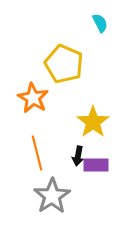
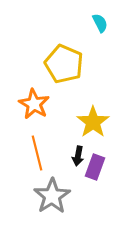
orange star: moved 1 px right, 6 px down
purple rectangle: moved 1 px left, 2 px down; rotated 70 degrees counterclockwise
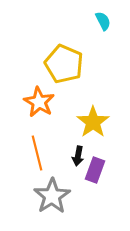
cyan semicircle: moved 3 px right, 2 px up
orange star: moved 5 px right, 2 px up
purple rectangle: moved 3 px down
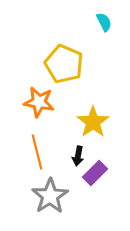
cyan semicircle: moved 1 px right, 1 px down
orange star: rotated 20 degrees counterclockwise
orange line: moved 1 px up
purple rectangle: moved 3 px down; rotated 25 degrees clockwise
gray star: moved 2 px left
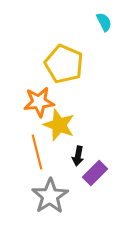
orange star: rotated 16 degrees counterclockwise
yellow star: moved 34 px left, 3 px down; rotated 16 degrees counterclockwise
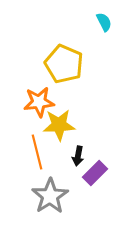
yellow star: rotated 24 degrees counterclockwise
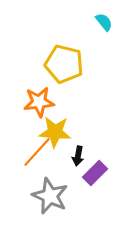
cyan semicircle: rotated 12 degrees counterclockwise
yellow pentagon: rotated 9 degrees counterclockwise
yellow star: moved 4 px left, 7 px down; rotated 8 degrees clockwise
orange line: rotated 56 degrees clockwise
gray star: rotated 15 degrees counterclockwise
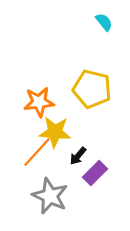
yellow pentagon: moved 28 px right, 25 px down
black arrow: rotated 30 degrees clockwise
